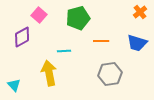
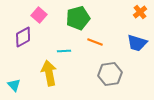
purple diamond: moved 1 px right
orange line: moved 6 px left, 1 px down; rotated 21 degrees clockwise
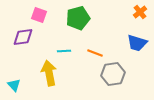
pink square: rotated 21 degrees counterclockwise
purple diamond: rotated 20 degrees clockwise
orange line: moved 11 px down
gray hexagon: moved 3 px right
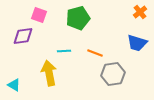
purple diamond: moved 1 px up
cyan triangle: rotated 16 degrees counterclockwise
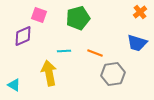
purple diamond: rotated 15 degrees counterclockwise
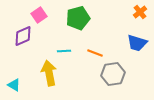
pink square: rotated 35 degrees clockwise
